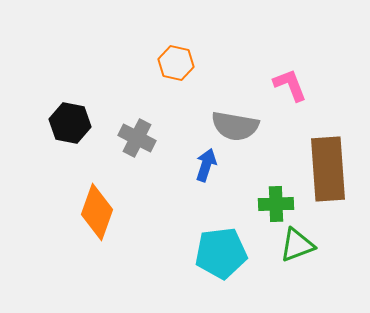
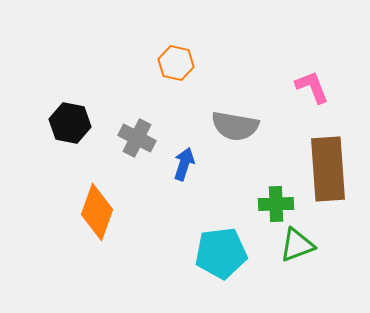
pink L-shape: moved 22 px right, 2 px down
blue arrow: moved 22 px left, 1 px up
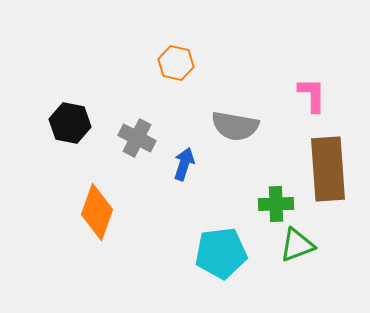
pink L-shape: moved 8 px down; rotated 21 degrees clockwise
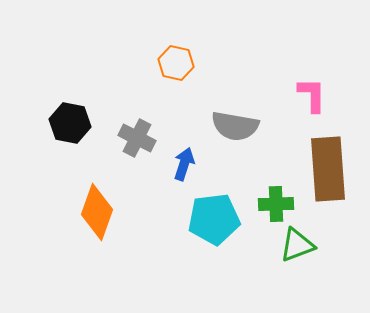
cyan pentagon: moved 7 px left, 34 px up
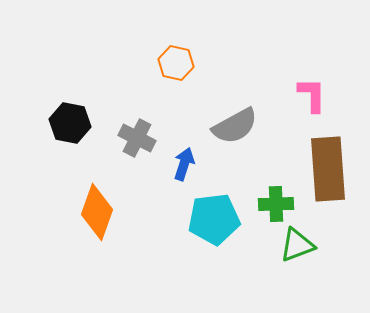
gray semicircle: rotated 39 degrees counterclockwise
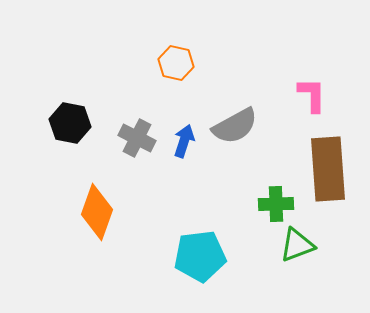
blue arrow: moved 23 px up
cyan pentagon: moved 14 px left, 37 px down
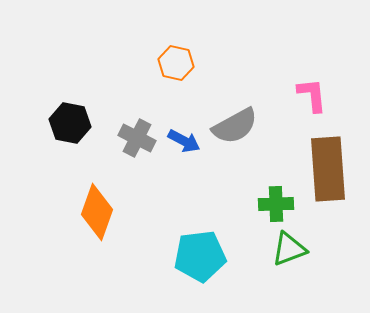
pink L-shape: rotated 6 degrees counterclockwise
blue arrow: rotated 100 degrees clockwise
green triangle: moved 8 px left, 4 px down
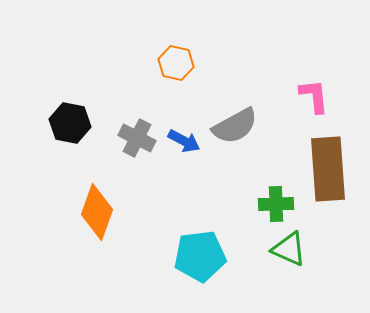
pink L-shape: moved 2 px right, 1 px down
green triangle: rotated 45 degrees clockwise
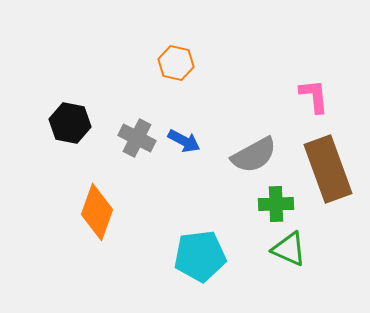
gray semicircle: moved 19 px right, 29 px down
brown rectangle: rotated 16 degrees counterclockwise
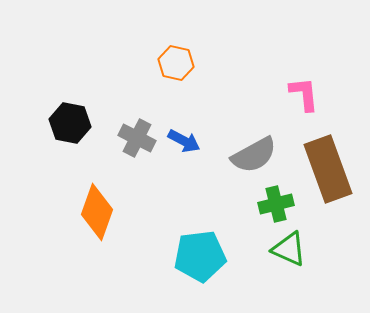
pink L-shape: moved 10 px left, 2 px up
green cross: rotated 12 degrees counterclockwise
